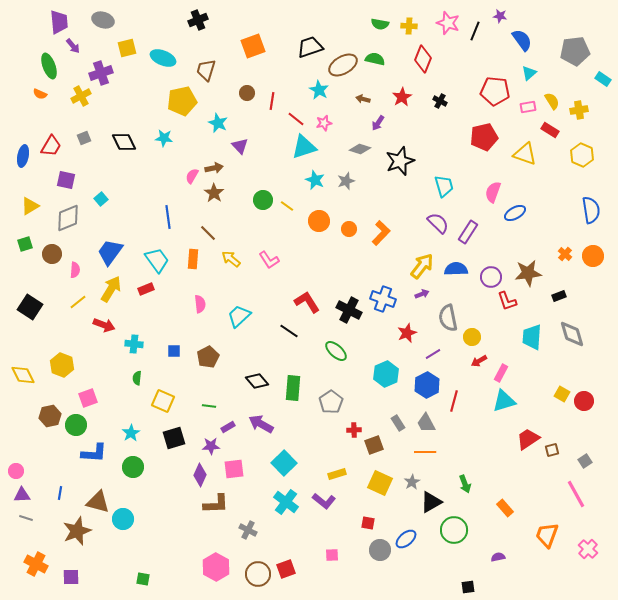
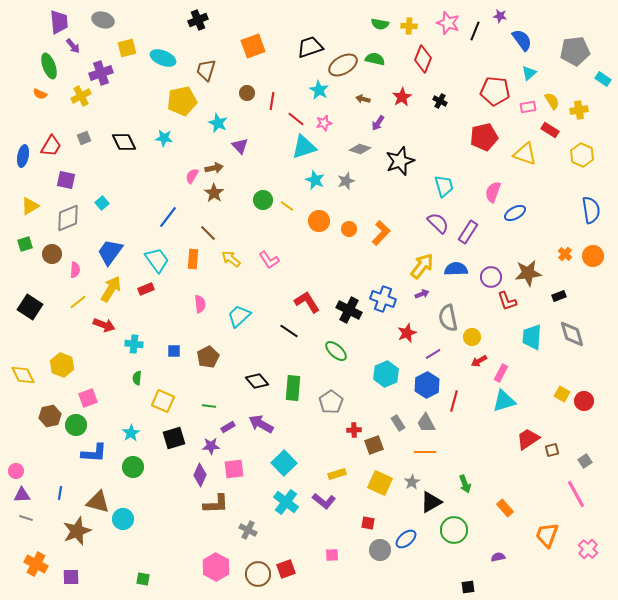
cyan square at (101, 199): moved 1 px right, 4 px down
blue line at (168, 217): rotated 45 degrees clockwise
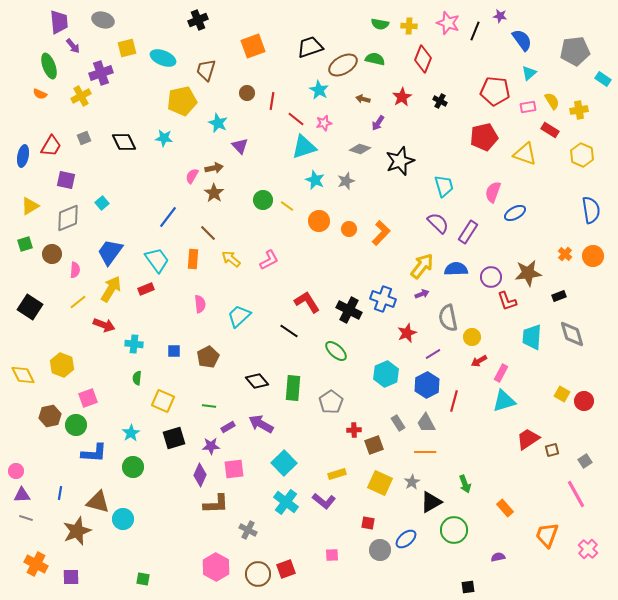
pink L-shape at (269, 260): rotated 85 degrees counterclockwise
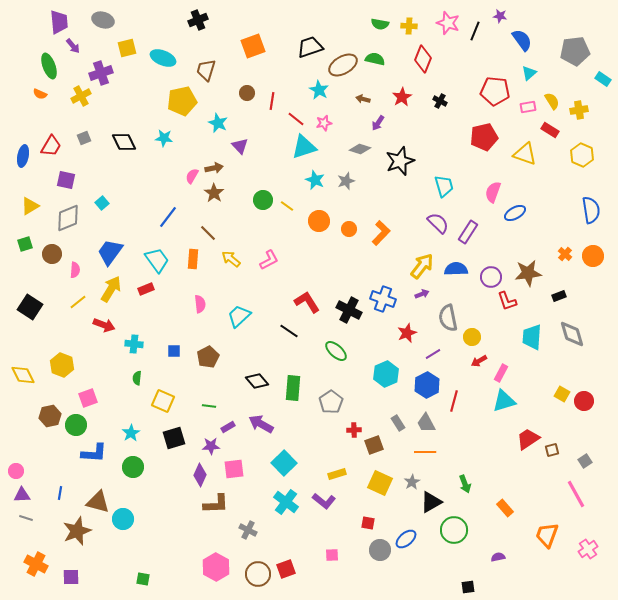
pink cross at (588, 549): rotated 12 degrees clockwise
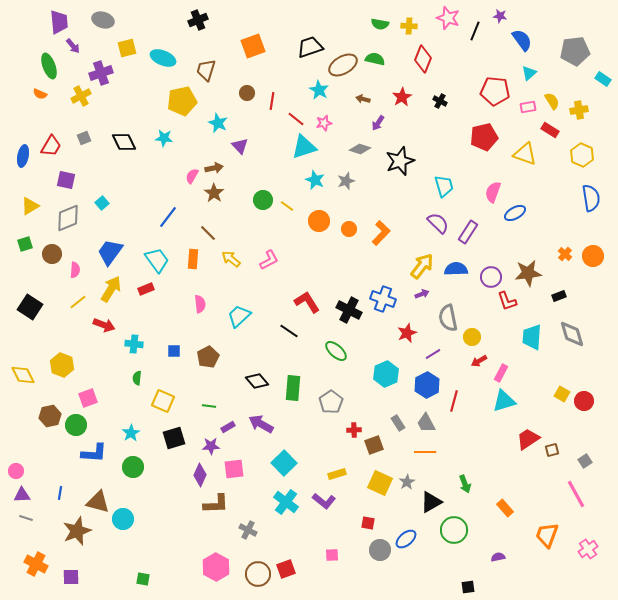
pink star at (448, 23): moved 5 px up
blue semicircle at (591, 210): moved 12 px up
gray star at (412, 482): moved 5 px left
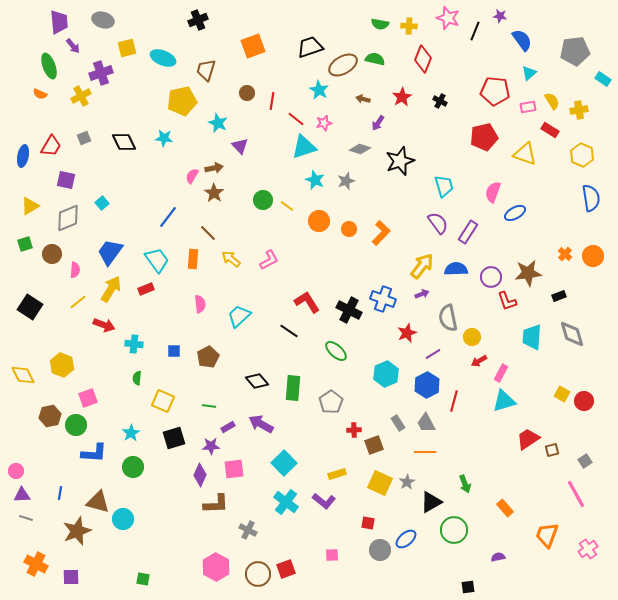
purple semicircle at (438, 223): rotated 10 degrees clockwise
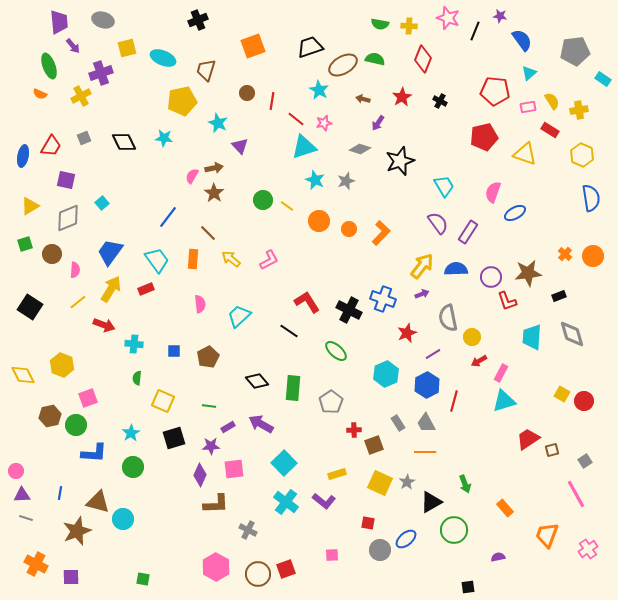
cyan trapezoid at (444, 186): rotated 15 degrees counterclockwise
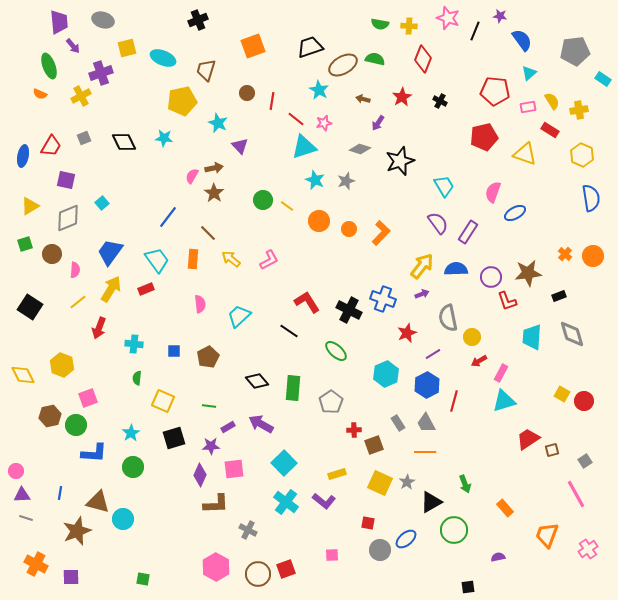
red arrow at (104, 325): moved 5 px left, 3 px down; rotated 90 degrees clockwise
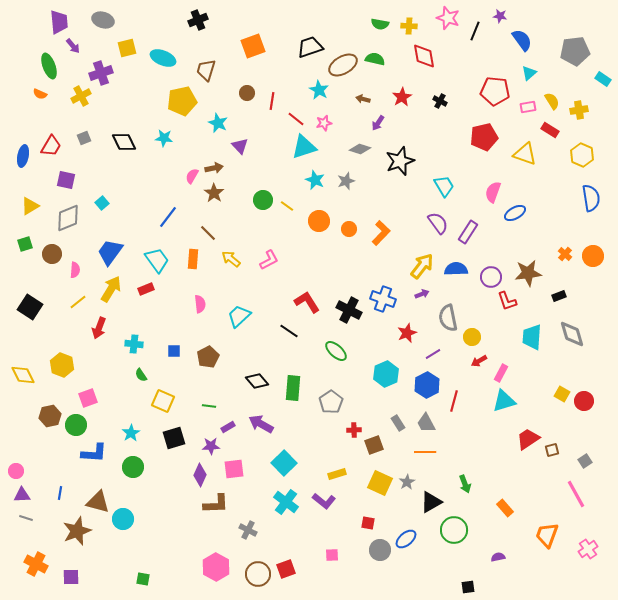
red diamond at (423, 59): moved 1 px right, 3 px up; rotated 32 degrees counterclockwise
green semicircle at (137, 378): moved 4 px right, 3 px up; rotated 40 degrees counterclockwise
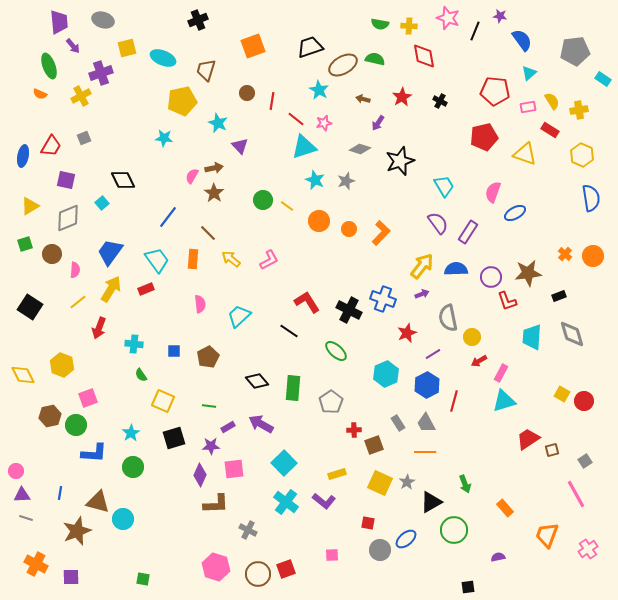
black diamond at (124, 142): moved 1 px left, 38 px down
pink hexagon at (216, 567): rotated 12 degrees counterclockwise
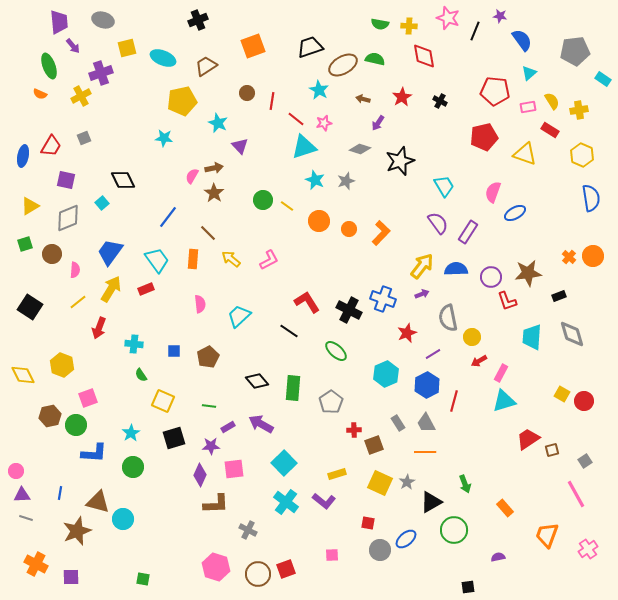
brown trapezoid at (206, 70): moved 4 px up; rotated 40 degrees clockwise
orange cross at (565, 254): moved 4 px right, 3 px down
